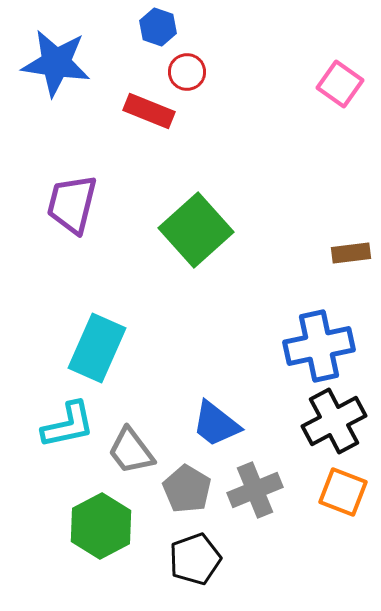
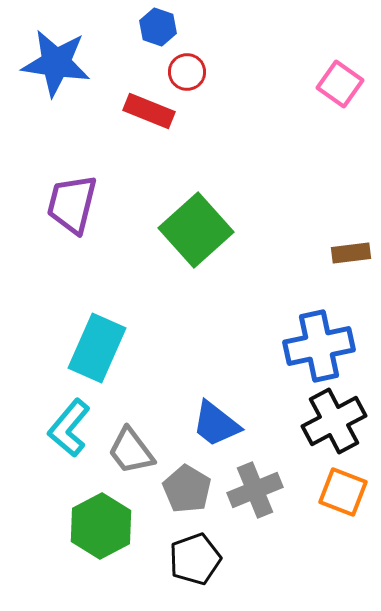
cyan L-shape: moved 1 px right, 3 px down; rotated 142 degrees clockwise
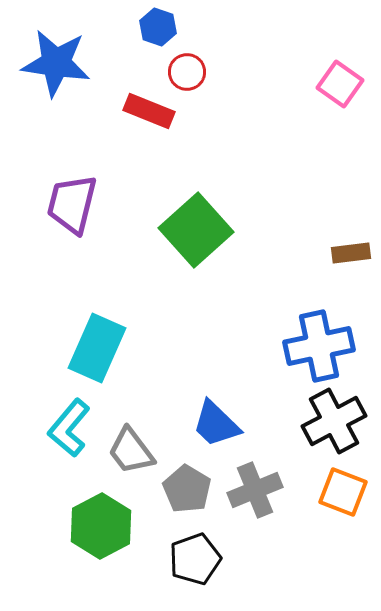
blue trapezoid: rotated 6 degrees clockwise
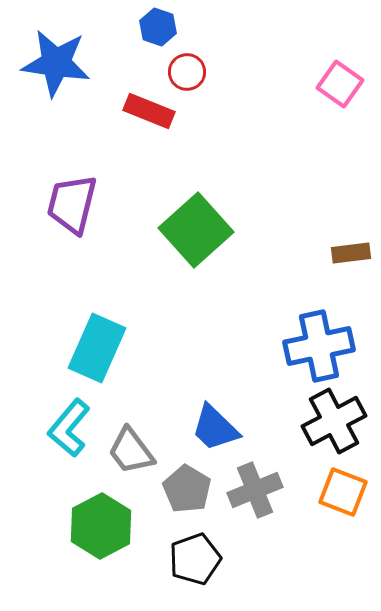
blue trapezoid: moved 1 px left, 4 px down
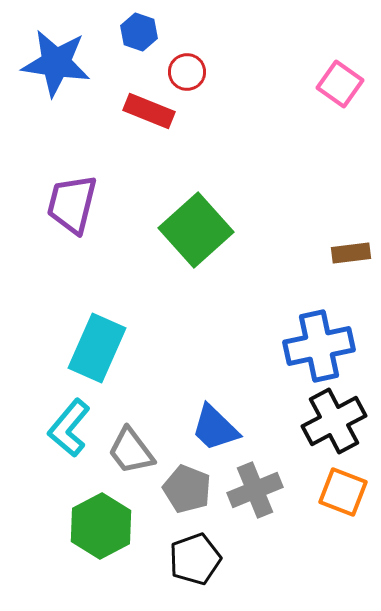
blue hexagon: moved 19 px left, 5 px down
gray pentagon: rotated 9 degrees counterclockwise
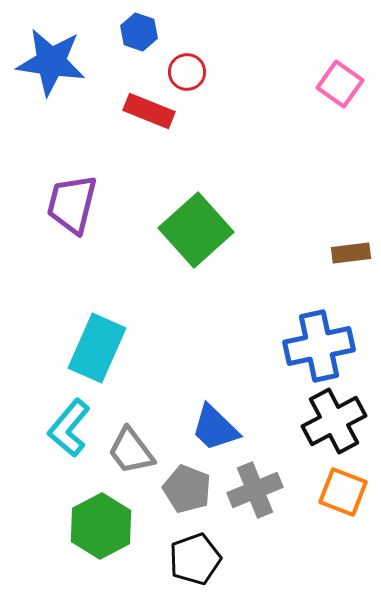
blue star: moved 5 px left, 1 px up
